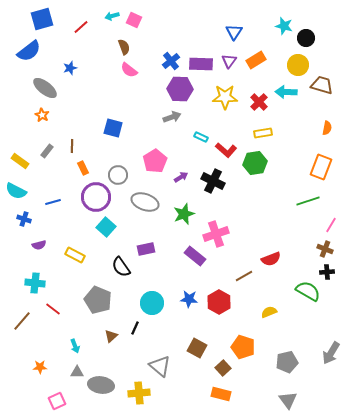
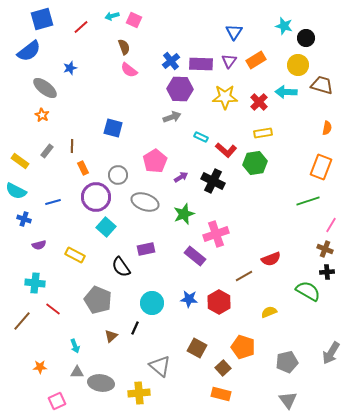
gray ellipse at (101, 385): moved 2 px up
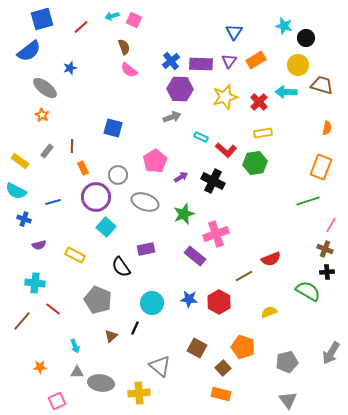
yellow star at (225, 97): rotated 15 degrees counterclockwise
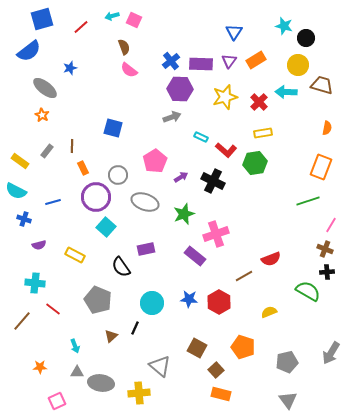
brown square at (223, 368): moved 7 px left, 2 px down
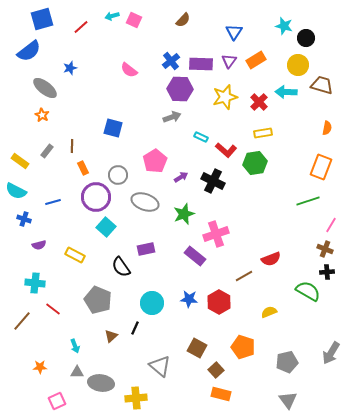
brown semicircle at (124, 47): moved 59 px right, 27 px up; rotated 63 degrees clockwise
yellow cross at (139, 393): moved 3 px left, 5 px down
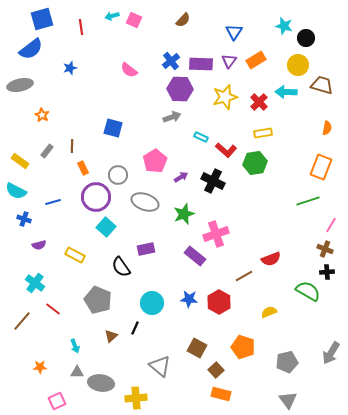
red line at (81, 27): rotated 56 degrees counterclockwise
blue semicircle at (29, 51): moved 2 px right, 2 px up
gray ellipse at (45, 88): moved 25 px left, 3 px up; rotated 50 degrees counterclockwise
cyan cross at (35, 283): rotated 30 degrees clockwise
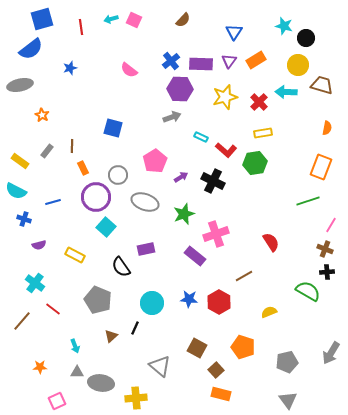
cyan arrow at (112, 16): moved 1 px left, 3 px down
red semicircle at (271, 259): moved 17 px up; rotated 102 degrees counterclockwise
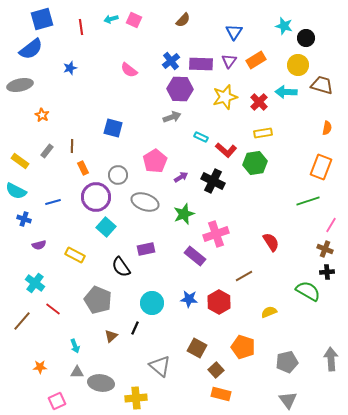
gray arrow at (331, 353): moved 6 px down; rotated 145 degrees clockwise
